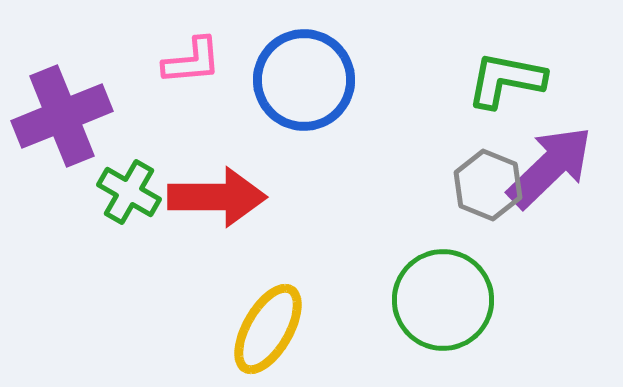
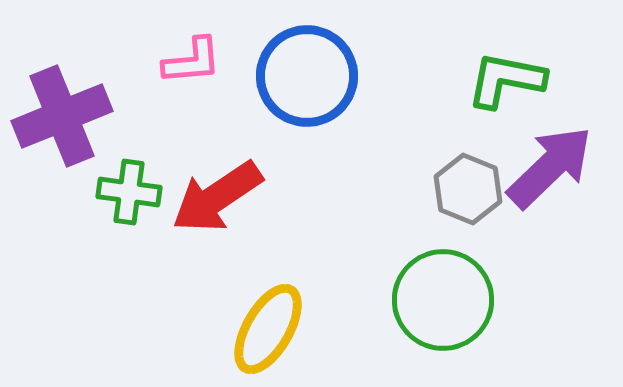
blue circle: moved 3 px right, 4 px up
gray hexagon: moved 20 px left, 4 px down
green cross: rotated 22 degrees counterclockwise
red arrow: rotated 146 degrees clockwise
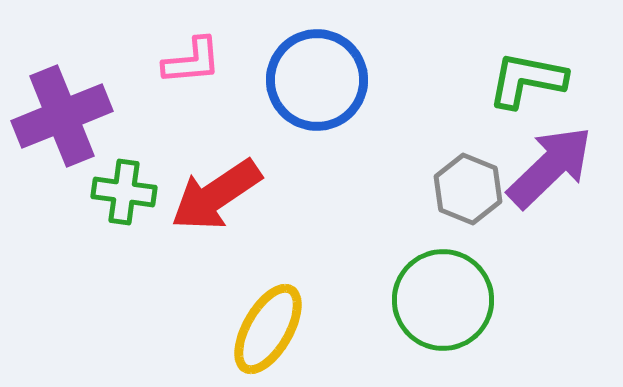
blue circle: moved 10 px right, 4 px down
green L-shape: moved 21 px right
green cross: moved 5 px left
red arrow: moved 1 px left, 2 px up
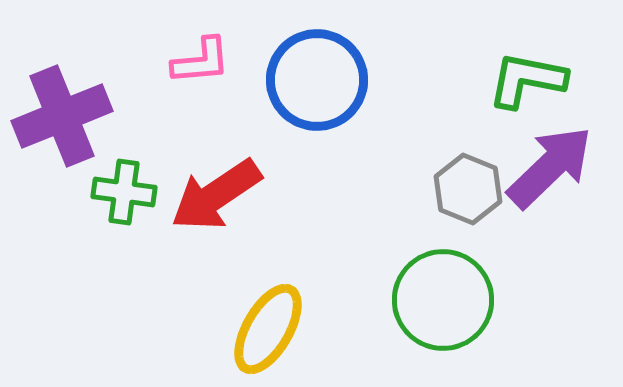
pink L-shape: moved 9 px right
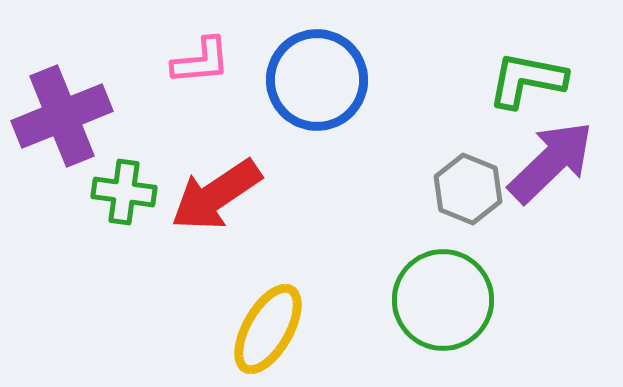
purple arrow: moved 1 px right, 5 px up
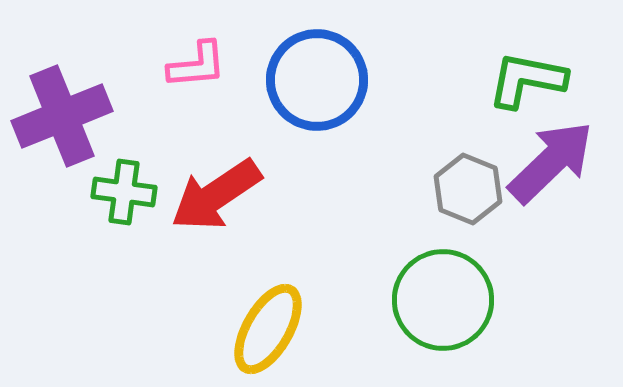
pink L-shape: moved 4 px left, 4 px down
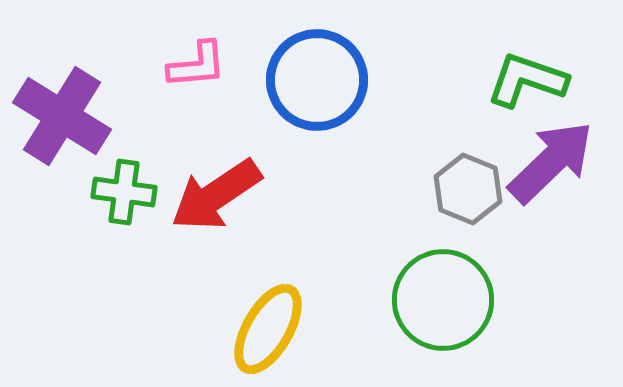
green L-shape: rotated 8 degrees clockwise
purple cross: rotated 36 degrees counterclockwise
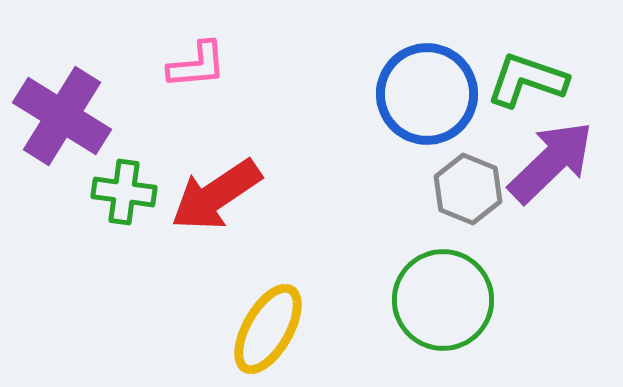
blue circle: moved 110 px right, 14 px down
